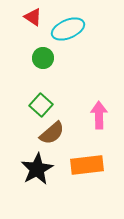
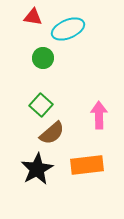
red triangle: rotated 24 degrees counterclockwise
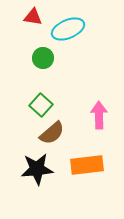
black star: rotated 24 degrees clockwise
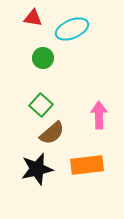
red triangle: moved 1 px down
cyan ellipse: moved 4 px right
black star: rotated 8 degrees counterclockwise
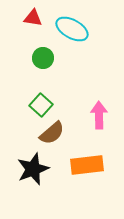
cyan ellipse: rotated 52 degrees clockwise
black star: moved 4 px left; rotated 8 degrees counterclockwise
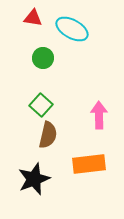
brown semicircle: moved 4 px left, 2 px down; rotated 36 degrees counterclockwise
orange rectangle: moved 2 px right, 1 px up
black star: moved 1 px right, 10 px down
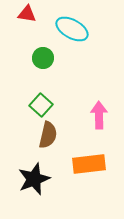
red triangle: moved 6 px left, 4 px up
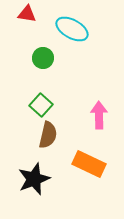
orange rectangle: rotated 32 degrees clockwise
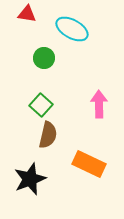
green circle: moved 1 px right
pink arrow: moved 11 px up
black star: moved 4 px left
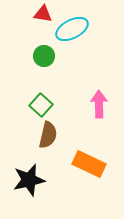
red triangle: moved 16 px right
cyan ellipse: rotated 56 degrees counterclockwise
green circle: moved 2 px up
black star: moved 1 px left, 1 px down; rotated 8 degrees clockwise
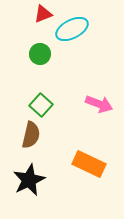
red triangle: rotated 30 degrees counterclockwise
green circle: moved 4 px left, 2 px up
pink arrow: rotated 112 degrees clockwise
brown semicircle: moved 17 px left
black star: rotated 12 degrees counterclockwise
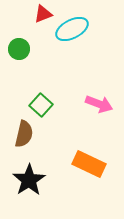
green circle: moved 21 px left, 5 px up
brown semicircle: moved 7 px left, 1 px up
black star: rotated 8 degrees counterclockwise
